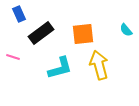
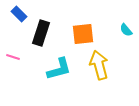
blue rectangle: rotated 21 degrees counterclockwise
black rectangle: rotated 35 degrees counterclockwise
cyan L-shape: moved 1 px left, 1 px down
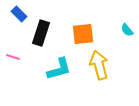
cyan semicircle: moved 1 px right
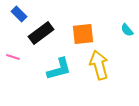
black rectangle: rotated 35 degrees clockwise
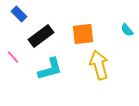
black rectangle: moved 3 px down
pink line: rotated 32 degrees clockwise
cyan L-shape: moved 9 px left
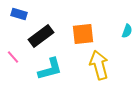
blue rectangle: rotated 28 degrees counterclockwise
cyan semicircle: moved 1 px down; rotated 120 degrees counterclockwise
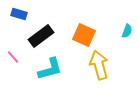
orange square: moved 1 px right, 1 px down; rotated 30 degrees clockwise
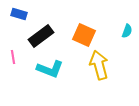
pink line: rotated 32 degrees clockwise
cyan L-shape: rotated 36 degrees clockwise
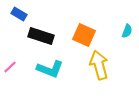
blue rectangle: rotated 14 degrees clockwise
black rectangle: rotated 55 degrees clockwise
pink line: moved 3 px left, 10 px down; rotated 56 degrees clockwise
